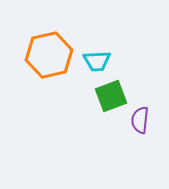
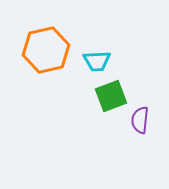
orange hexagon: moved 3 px left, 5 px up
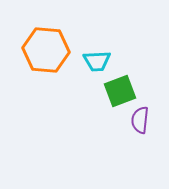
orange hexagon: rotated 18 degrees clockwise
green square: moved 9 px right, 5 px up
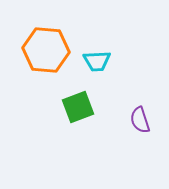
green square: moved 42 px left, 16 px down
purple semicircle: rotated 24 degrees counterclockwise
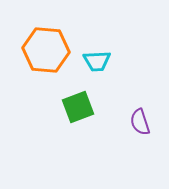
purple semicircle: moved 2 px down
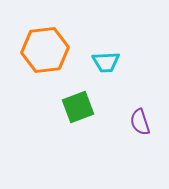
orange hexagon: moved 1 px left; rotated 12 degrees counterclockwise
cyan trapezoid: moved 9 px right, 1 px down
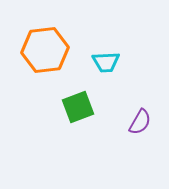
purple semicircle: rotated 132 degrees counterclockwise
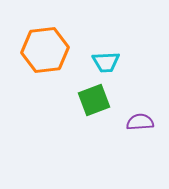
green square: moved 16 px right, 7 px up
purple semicircle: rotated 124 degrees counterclockwise
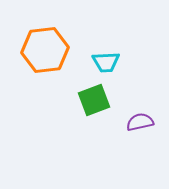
purple semicircle: rotated 8 degrees counterclockwise
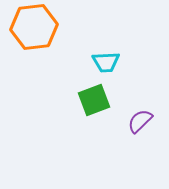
orange hexagon: moved 11 px left, 23 px up
purple semicircle: moved 1 px up; rotated 32 degrees counterclockwise
